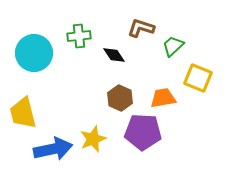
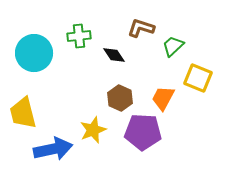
orange trapezoid: rotated 52 degrees counterclockwise
yellow star: moved 9 px up
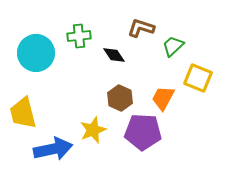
cyan circle: moved 2 px right
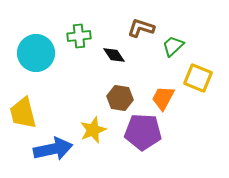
brown hexagon: rotated 15 degrees counterclockwise
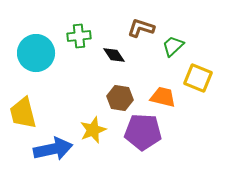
orange trapezoid: moved 1 px up; rotated 76 degrees clockwise
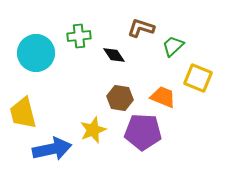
orange trapezoid: rotated 8 degrees clockwise
blue arrow: moved 1 px left
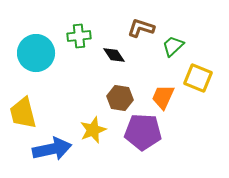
orange trapezoid: rotated 88 degrees counterclockwise
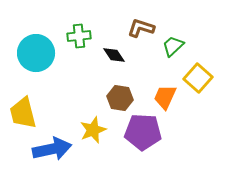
yellow square: rotated 20 degrees clockwise
orange trapezoid: moved 2 px right
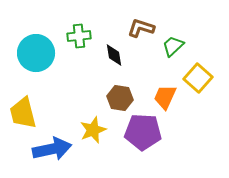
black diamond: rotated 25 degrees clockwise
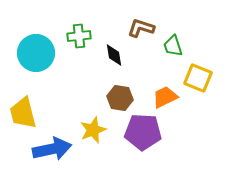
green trapezoid: rotated 65 degrees counterclockwise
yellow square: rotated 20 degrees counterclockwise
orange trapezoid: rotated 40 degrees clockwise
